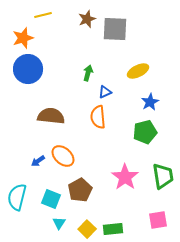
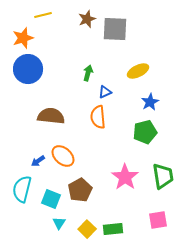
cyan semicircle: moved 5 px right, 8 px up
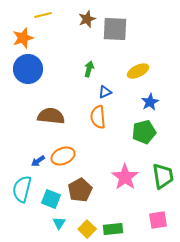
green arrow: moved 1 px right, 4 px up
green pentagon: moved 1 px left
orange ellipse: rotated 65 degrees counterclockwise
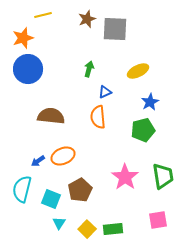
green pentagon: moved 1 px left, 2 px up
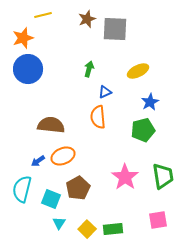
brown semicircle: moved 9 px down
brown pentagon: moved 2 px left, 2 px up
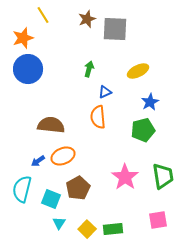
yellow line: rotated 72 degrees clockwise
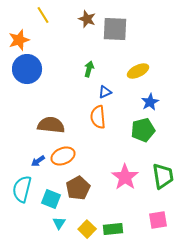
brown star: rotated 30 degrees counterclockwise
orange star: moved 4 px left, 2 px down
blue circle: moved 1 px left
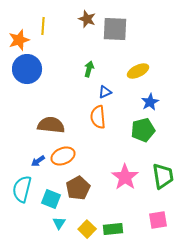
yellow line: moved 11 px down; rotated 36 degrees clockwise
